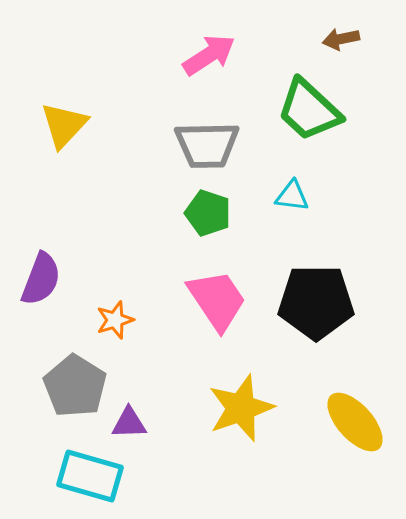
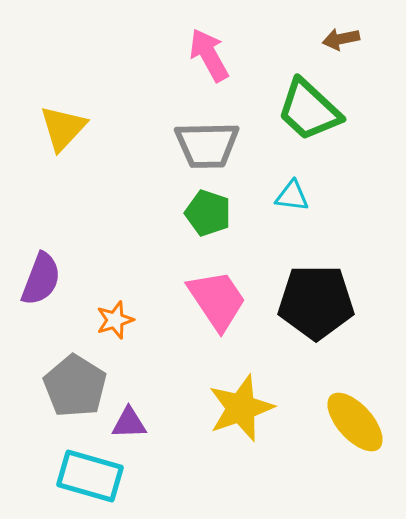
pink arrow: rotated 86 degrees counterclockwise
yellow triangle: moved 1 px left, 3 px down
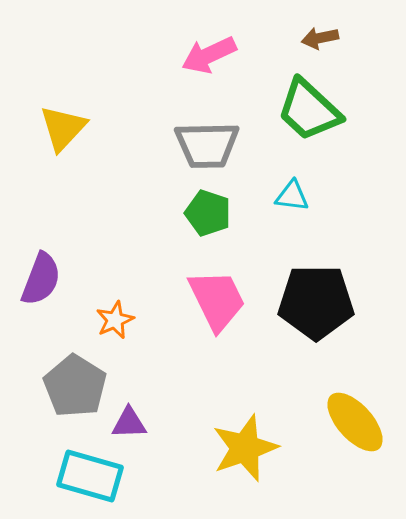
brown arrow: moved 21 px left, 1 px up
pink arrow: rotated 86 degrees counterclockwise
pink trapezoid: rotated 8 degrees clockwise
orange star: rotated 6 degrees counterclockwise
yellow star: moved 4 px right, 40 px down
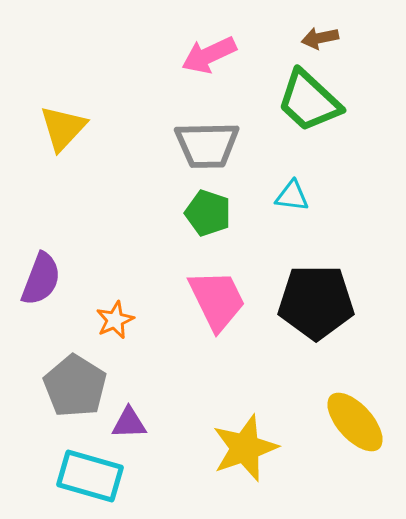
green trapezoid: moved 9 px up
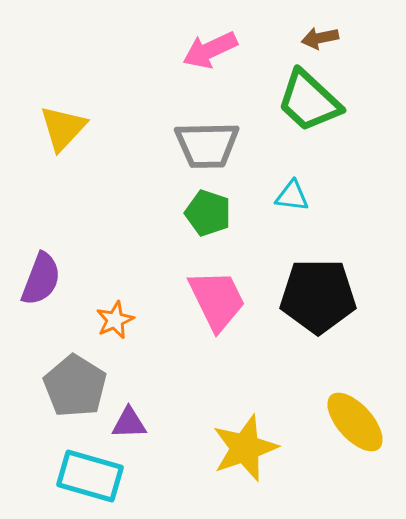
pink arrow: moved 1 px right, 5 px up
black pentagon: moved 2 px right, 6 px up
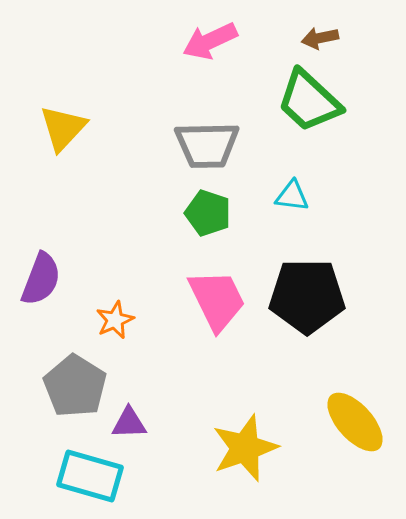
pink arrow: moved 9 px up
black pentagon: moved 11 px left
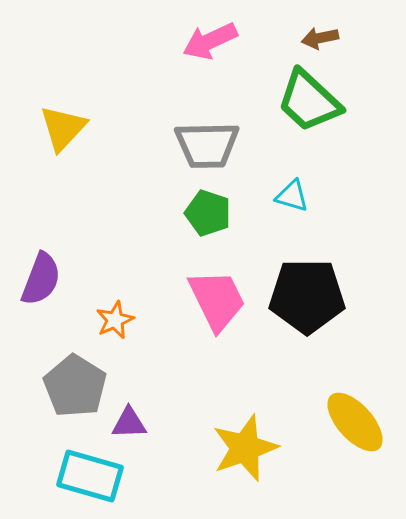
cyan triangle: rotated 9 degrees clockwise
